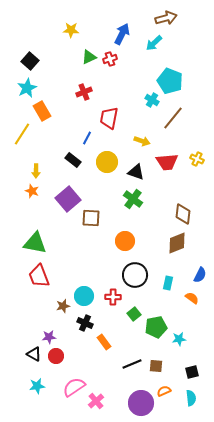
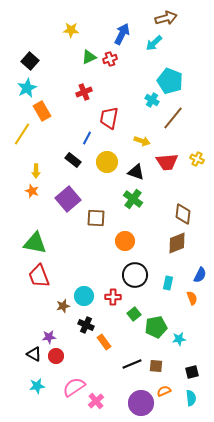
brown square at (91, 218): moved 5 px right
orange semicircle at (192, 298): rotated 32 degrees clockwise
black cross at (85, 323): moved 1 px right, 2 px down
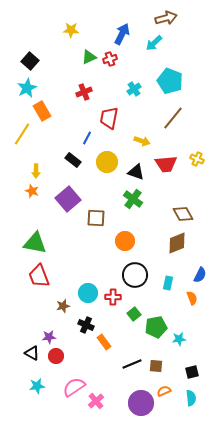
cyan cross at (152, 100): moved 18 px left, 11 px up; rotated 24 degrees clockwise
red trapezoid at (167, 162): moved 1 px left, 2 px down
brown diamond at (183, 214): rotated 35 degrees counterclockwise
cyan circle at (84, 296): moved 4 px right, 3 px up
black triangle at (34, 354): moved 2 px left, 1 px up
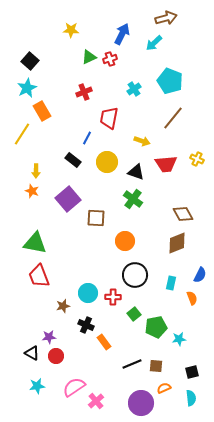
cyan rectangle at (168, 283): moved 3 px right
orange semicircle at (164, 391): moved 3 px up
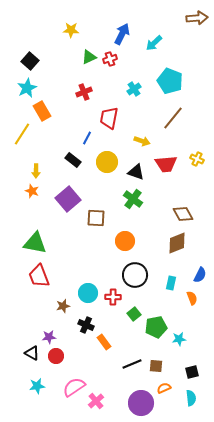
brown arrow at (166, 18): moved 31 px right; rotated 10 degrees clockwise
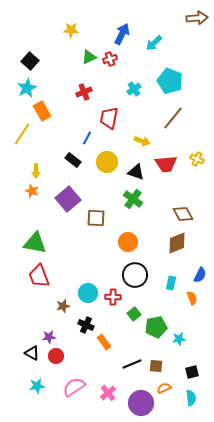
orange circle at (125, 241): moved 3 px right, 1 px down
pink cross at (96, 401): moved 12 px right, 8 px up
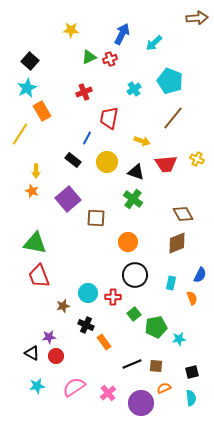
yellow line at (22, 134): moved 2 px left
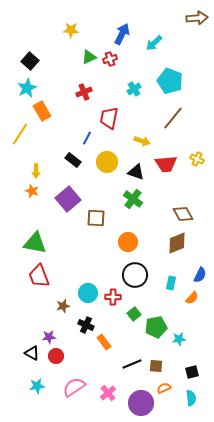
orange semicircle at (192, 298): rotated 64 degrees clockwise
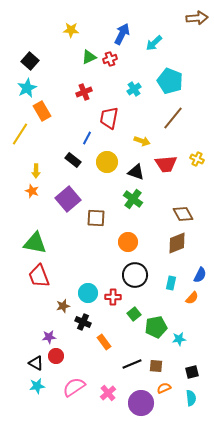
black cross at (86, 325): moved 3 px left, 3 px up
black triangle at (32, 353): moved 4 px right, 10 px down
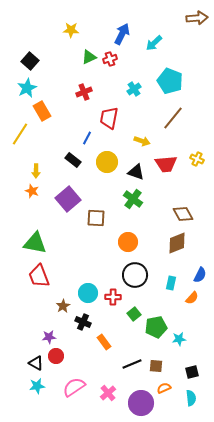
brown star at (63, 306): rotated 16 degrees counterclockwise
